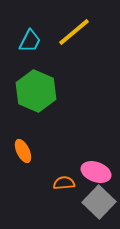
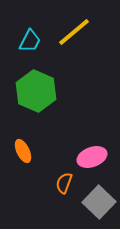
pink ellipse: moved 4 px left, 15 px up; rotated 40 degrees counterclockwise
orange semicircle: rotated 65 degrees counterclockwise
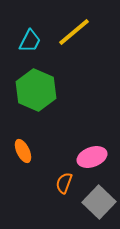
green hexagon: moved 1 px up
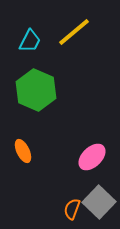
pink ellipse: rotated 24 degrees counterclockwise
orange semicircle: moved 8 px right, 26 px down
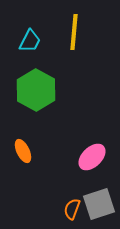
yellow line: rotated 45 degrees counterclockwise
green hexagon: rotated 6 degrees clockwise
gray square: moved 2 px down; rotated 28 degrees clockwise
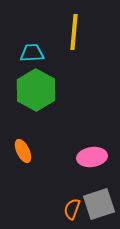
cyan trapezoid: moved 2 px right, 12 px down; rotated 120 degrees counterclockwise
pink ellipse: rotated 36 degrees clockwise
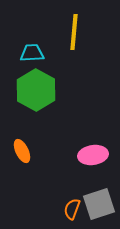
orange ellipse: moved 1 px left
pink ellipse: moved 1 px right, 2 px up
